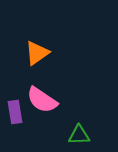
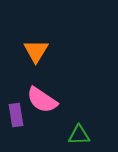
orange triangle: moved 1 px left, 2 px up; rotated 24 degrees counterclockwise
purple rectangle: moved 1 px right, 3 px down
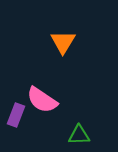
orange triangle: moved 27 px right, 9 px up
purple rectangle: rotated 30 degrees clockwise
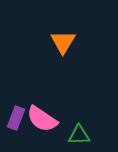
pink semicircle: moved 19 px down
purple rectangle: moved 3 px down
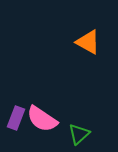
orange triangle: moved 25 px right; rotated 32 degrees counterclockwise
green triangle: moved 1 px up; rotated 40 degrees counterclockwise
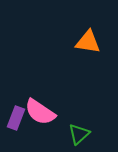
orange triangle: rotated 20 degrees counterclockwise
pink semicircle: moved 2 px left, 7 px up
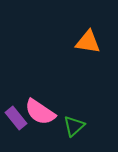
purple rectangle: rotated 60 degrees counterclockwise
green triangle: moved 5 px left, 8 px up
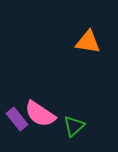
pink semicircle: moved 2 px down
purple rectangle: moved 1 px right, 1 px down
